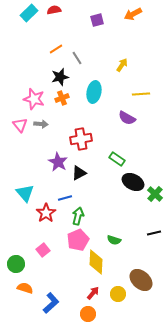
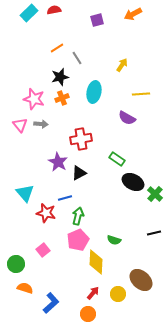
orange line: moved 1 px right, 1 px up
red star: rotated 24 degrees counterclockwise
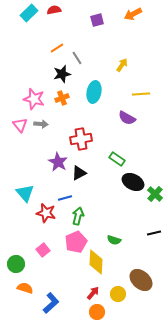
black star: moved 2 px right, 3 px up
pink pentagon: moved 2 px left, 2 px down
orange circle: moved 9 px right, 2 px up
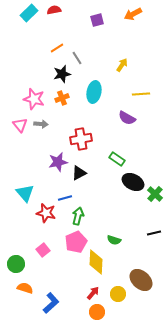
purple star: rotated 30 degrees clockwise
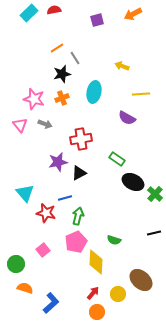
gray line: moved 2 px left
yellow arrow: moved 1 px down; rotated 104 degrees counterclockwise
gray arrow: moved 4 px right; rotated 16 degrees clockwise
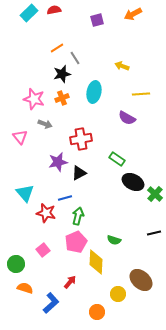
pink triangle: moved 12 px down
red arrow: moved 23 px left, 11 px up
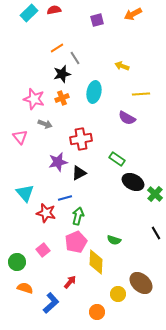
black line: moved 2 px right; rotated 72 degrees clockwise
green circle: moved 1 px right, 2 px up
brown ellipse: moved 3 px down
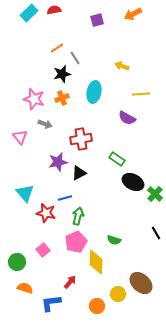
blue L-shape: rotated 145 degrees counterclockwise
orange circle: moved 6 px up
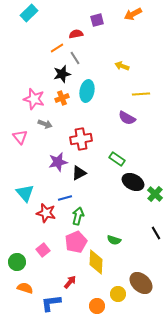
red semicircle: moved 22 px right, 24 px down
cyan ellipse: moved 7 px left, 1 px up
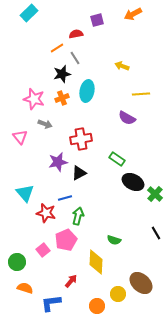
pink pentagon: moved 10 px left, 2 px up
red arrow: moved 1 px right, 1 px up
